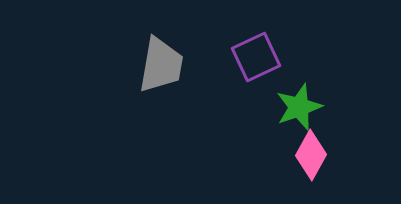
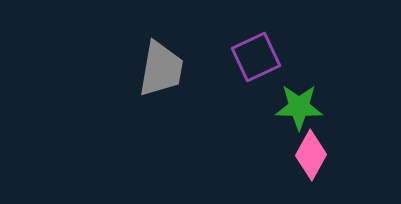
gray trapezoid: moved 4 px down
green star: rotated 21 degrees clockwise
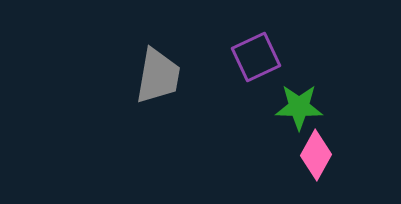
gray trapezoid: moved 3 px left, 7 px down
pink diamond: moved 5 px right
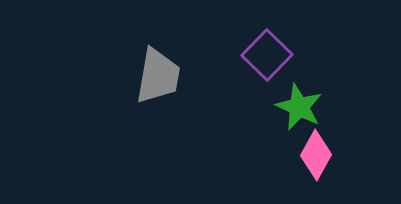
purple square: moved 11 px right, 2 px up; rotated 21 degrees counterclockwise
green star: rotated 24 degrees clockwise
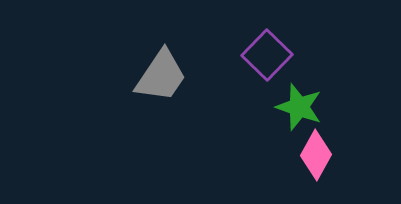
gray trapezoid: moved 3 px right; rotated 24 degrees clockwise
green star: rotated 6 degrees counterclockwise
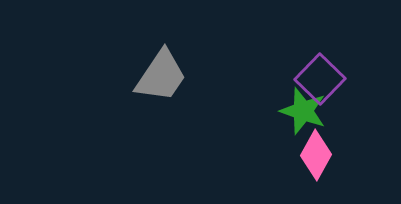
purple square: moved 53 px right, 24 px down
green star: moved 4 px right, 4 px down
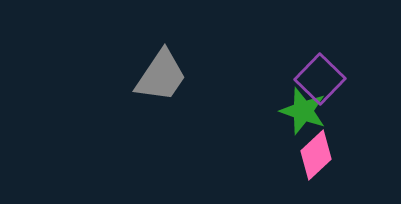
pink diamond: rotated 18 degrees clockwise
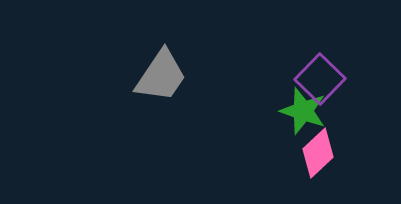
pink diamond: moved 2 px right, 2 px up
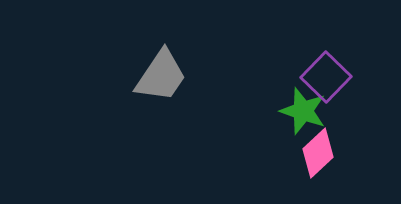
purple square: moved 6 px right, 2 px up
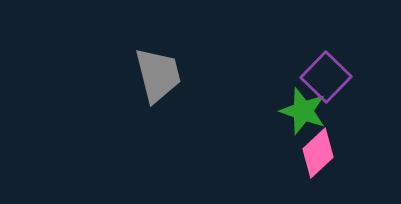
gray trapezoid: moved 3 px left, 1 px up; rotated 48 degrees counterclockwise
